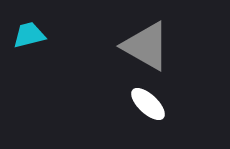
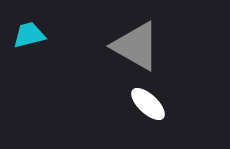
gray triangle: moved 10 px left
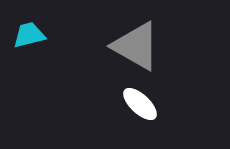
white ellipse: moved 8 px left
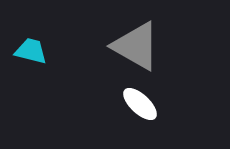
cyan trapezoid: moved 2 px right, 16 px down; rotated 28 degrees clockwise
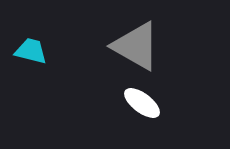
white ellipse: moved 2 px right, 1 px up; rotated 6 degrees counterclockwise
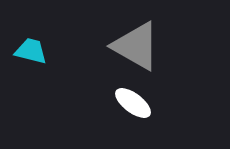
white ellipse: moved 9 px left
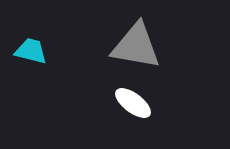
gray triangle: rotated 20 degrees counterclockwise
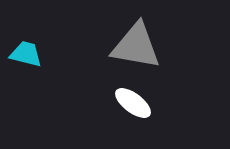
cyan trapezoid: moved 5 px left, 3 px down
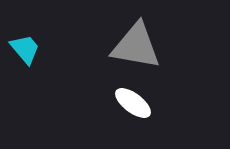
cyan trapezoid: moved 1 px left, 5 px up; rotated 36 degrees clockwise
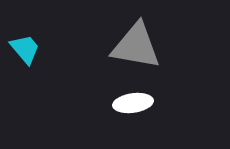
white ellipse: rotated 45 degrees counterclockwise
